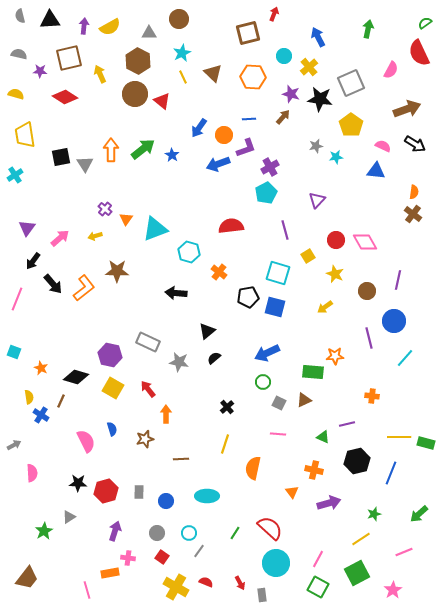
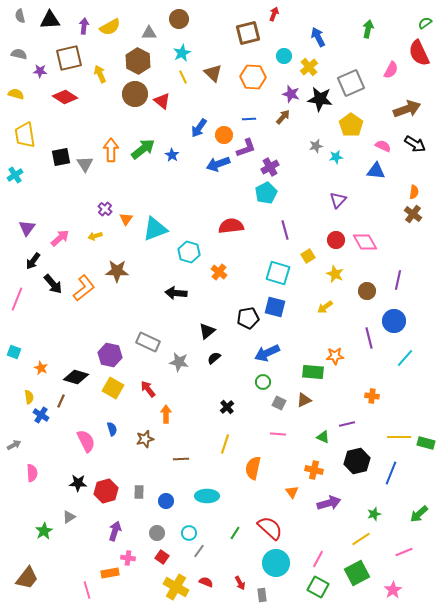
purple triangle at (317, 200): moved 21 px right
black pentagon at (248, 297): moved 21 px down
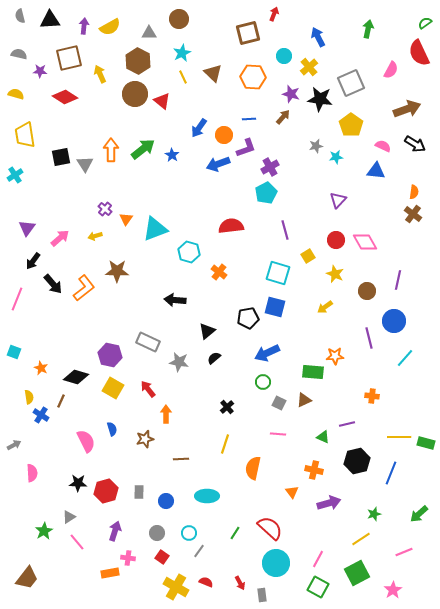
black arrow at (176, 293): moved 1 px left, 7 px down
pink line at (87, 590): moved 10 px left, 48 px up; rotated 24 degrees counterclockwise
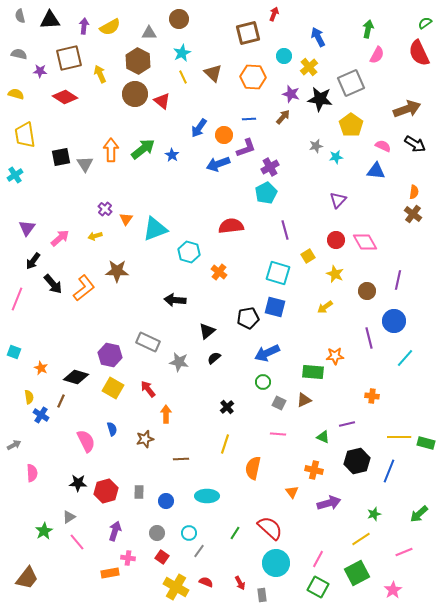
pink semicircle at (391, 70): moved 14 px left, 15 px up
blue line at (391, 473): moved 2 px left, 2 px up
